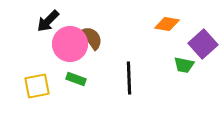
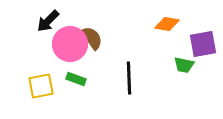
purple square: rotated 32 degrees clockwise
yellow square: moved 4 px right
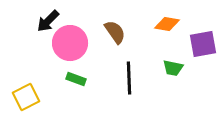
brown semicircle: moved 23 px right, 6 px up
pink circle: moved 1 px up
green trapezoid: moved 11 px left, 3 px down
yellow square: moved 15 px left, 11 px down; rotated 16 degrees counterclockwise
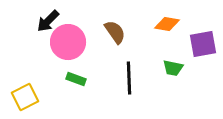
pink circle: moved 2 px left, 1 px up
yellow square: moved 1 px left
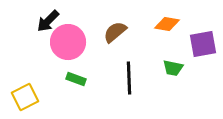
brown semicircle: rotated 95 degrees counterclockwise
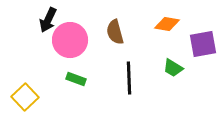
black arrow: moved 1 px up; rotated 20 degrees counterclockwise
brown semicircle: rotated 65 degrees counterclockwise
pink circle: moved 2 px right, 2 px up
green trapezoid: rotated 20 degrees clockwise
yellow square: rotated 16 degrees counterclockwise
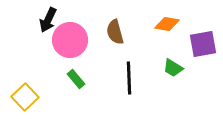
green rectangle: rotated 30 degrees clockwise
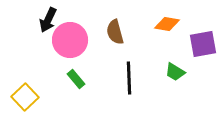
green trapezoid: moved 2 px right, 4 px down
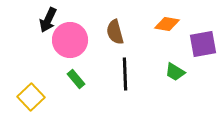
black line: moved 4 px left, 4 px up
yellow square: moved 6 px right
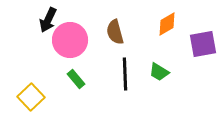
orange diamond: rotated 40 degrees counterclockwise
green trapezoid: moved 16 px left
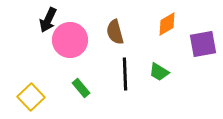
green rectangle: moved 5 px right, 9 px down
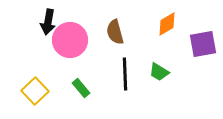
black arrow: moved 2 px down; rotated 15 degrees counterclockwise
yellow square: moved 4 px right, 6 px up
